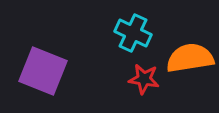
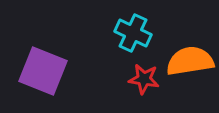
orange semicircle: moved 3 px down
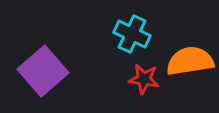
cyan cross: moved 1 px left, 1 px down
purple square: rotated 27 degrees clockwise
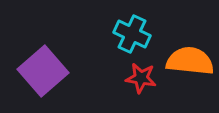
orange semicircle: rotated 15 degrees clockwise
red star: moved 3 px left, 1 px up
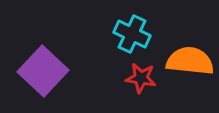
purple square: rotated 6 degrees counterclockwise
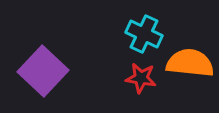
cyan cross: moved 12 px right
orange semicircle: moved 2 px down
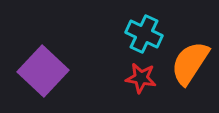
orange semicircle: rotated 63 degrees counterclockwise
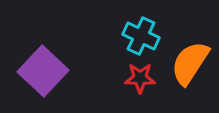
cyan cross: moved 3 px left, 2 px down
red star: moved 1 px left; rotated 8 degrees counterclockwise
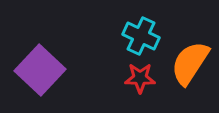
purple square: moved 3 px left, 1 px up
